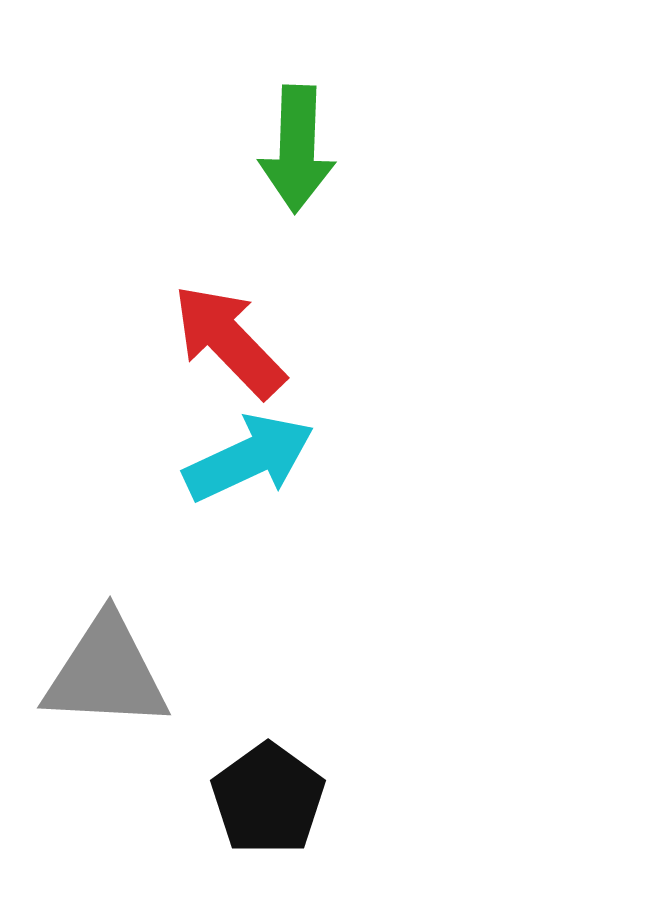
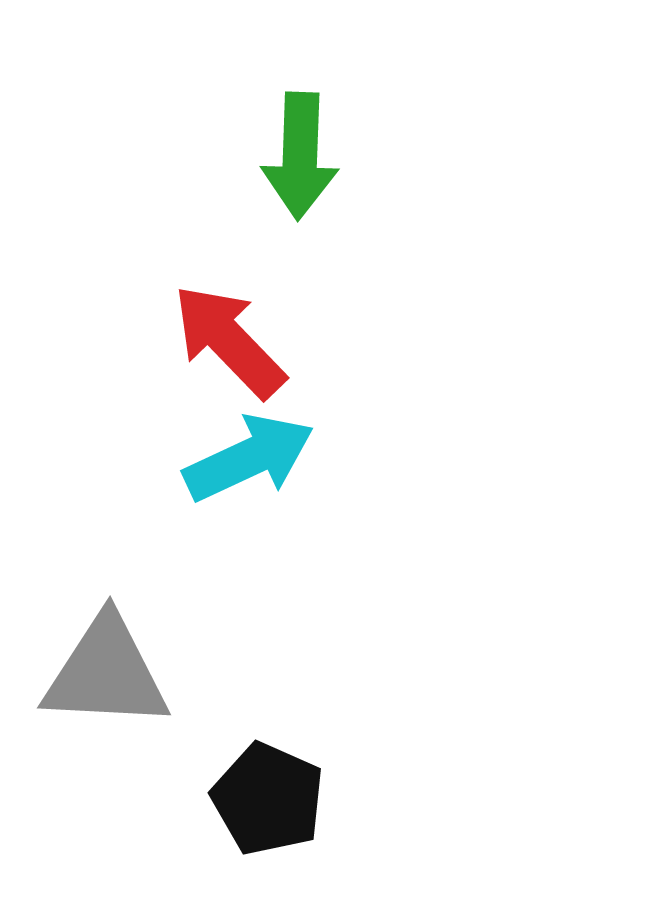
green arrow: moved 3 px right, 7 px down
black pentagon: rotated 12 degrees counterclockwise
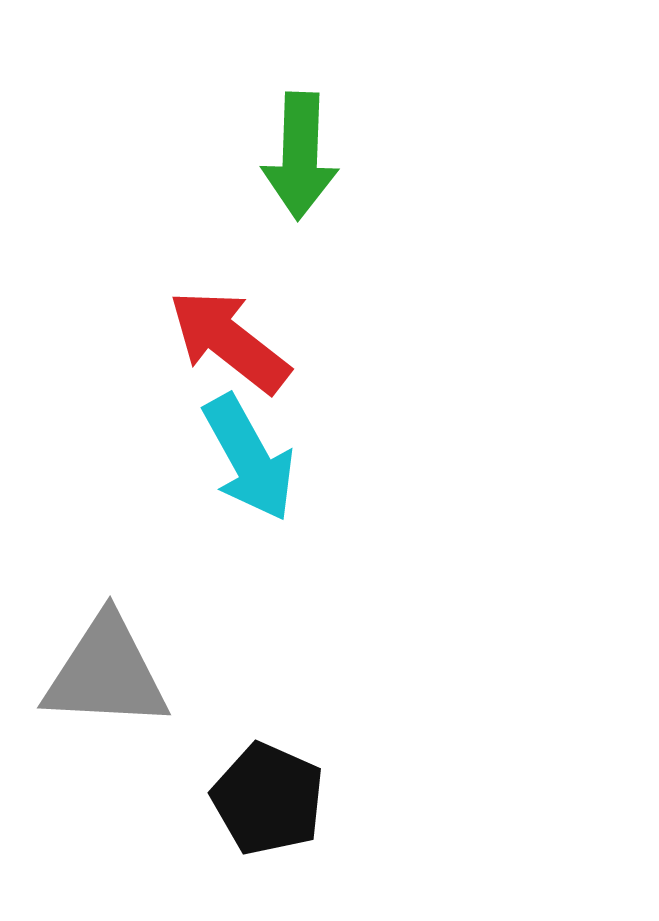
red arrow: rotated 8 degrees counterclockwise
cyan arrow: rotated 86 degrees clockwise
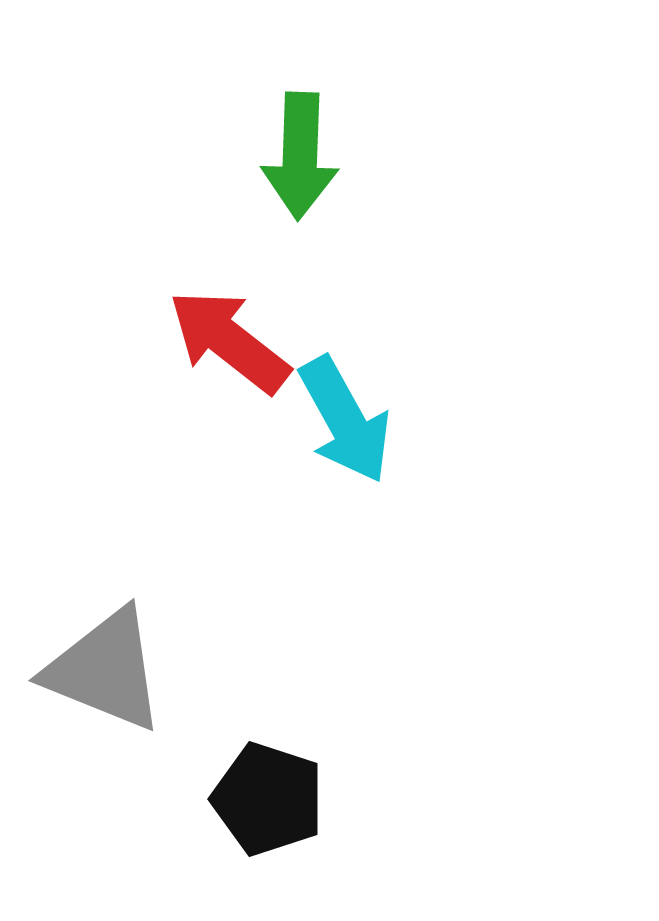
cyan arrow: moved 96 px right, 38 px up
gray triangle: moved 1 px left, 3 px up; rotated 19 degrees clockwise
black pentagon: rotated 6 degrees counterclockwise
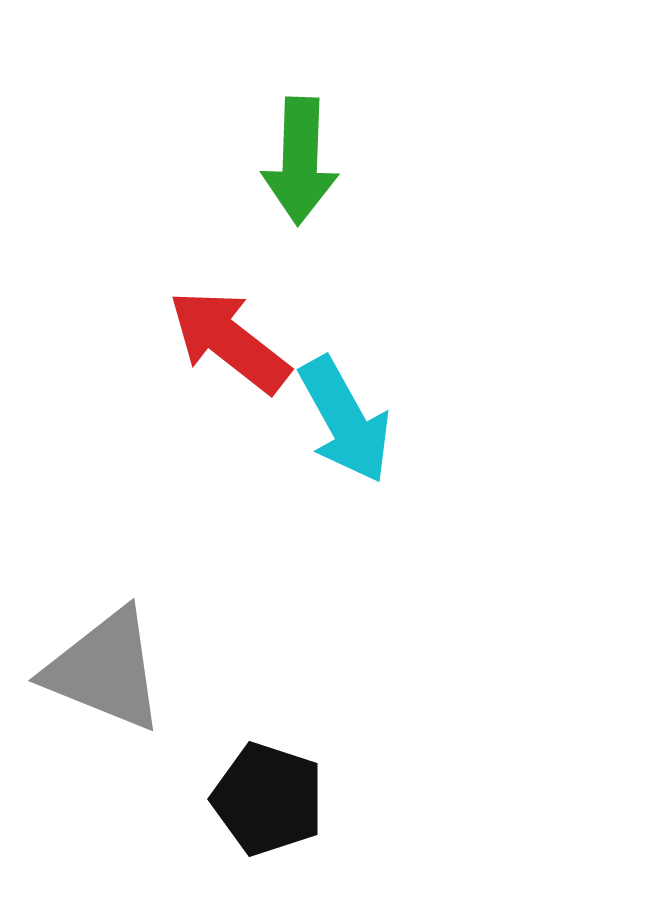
green arrow: moved 5 px down
